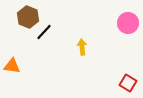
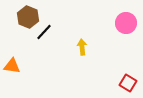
pink circle: moved 2 px left
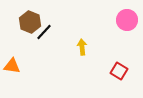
brown hexagon: moved 2 px right, 5 px down
pink circle: moved 1 px right, 3 px up
red square: moved 9 px left, 12 px up
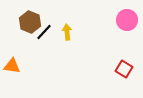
yellow arrow: moved 15 px left, 15 px up
red square: moved 5 px right, 2 px up
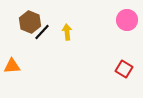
black line: moved 2 px left
orange triangle: rotated 12 degrees counterclockwise
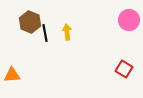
pink circle: moved 2 px right
black line: moved 3 px right, 1 px down; rotated 54 degrees counterclockwise
orange triangle: moved 9 px down
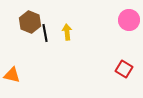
orange triangle: rotated 18 degrees clockwise
